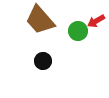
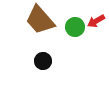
green circle: moved 3 px left, 4 px up
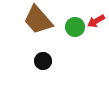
brown trapezoid: moved 2 px left
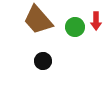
red arrow: rotated 60 degrees counterclockwise
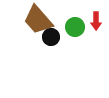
black circle: moved 8 px right, 24 px up
